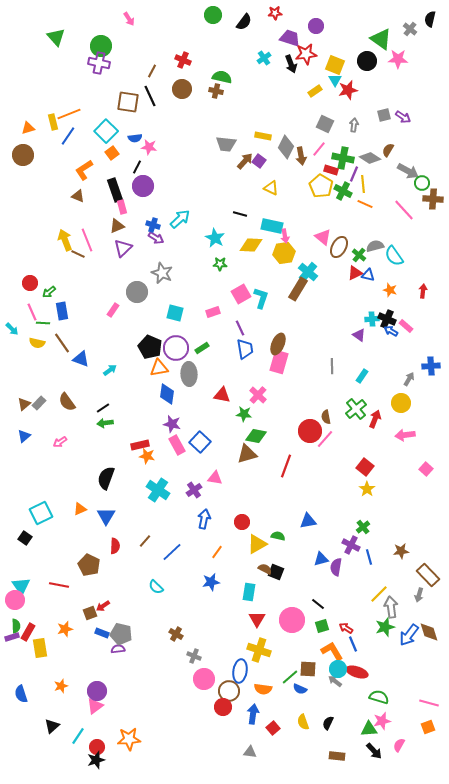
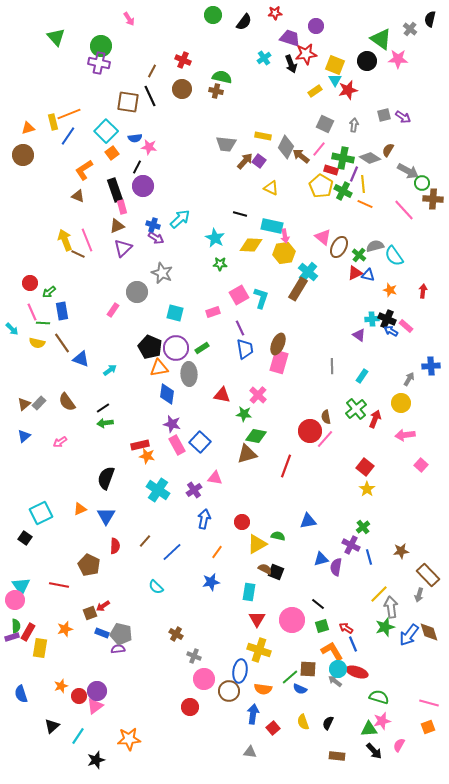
brown arrow at (301, 156): rotated 138 degrees clockwise
pink square at (241, 294): moved 2 px left, 1 px down
pink square at (426, 469): moved 5 px left, 4 px up
yellow rectangle at (40, 648): rotated 18 degrees clockwise
red circle at (223, 707): moved 33 px left
red circle at (97, 747): moved 18 px left, 51 px up
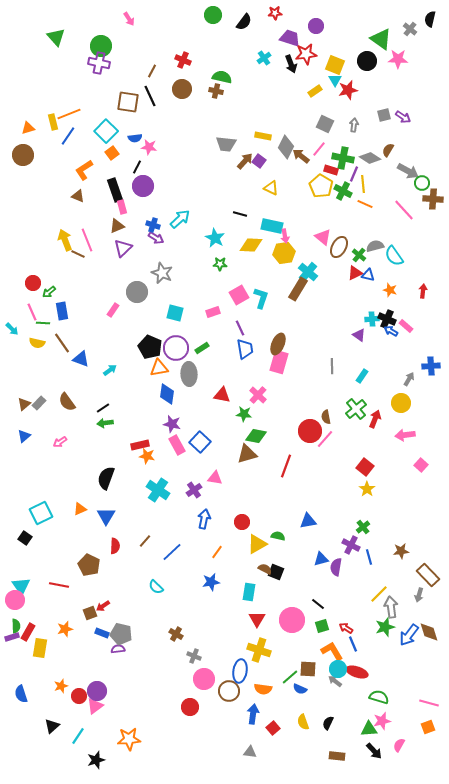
red circle at (30, 283): moved 3 px right
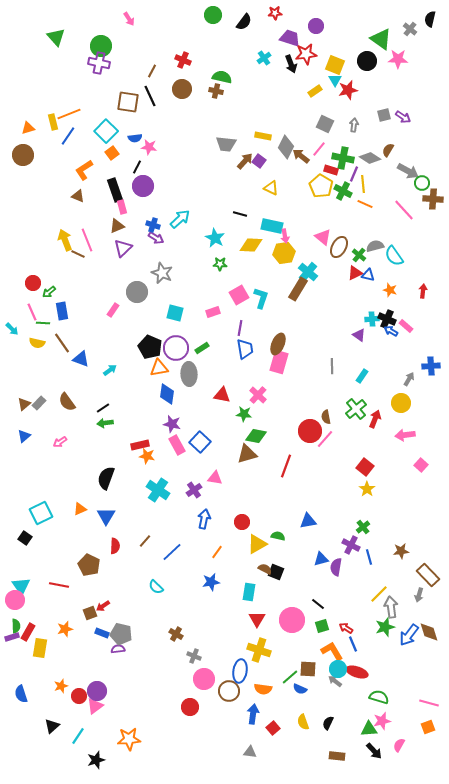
purple line at (240, 328): rotated 35 degrees clockwise
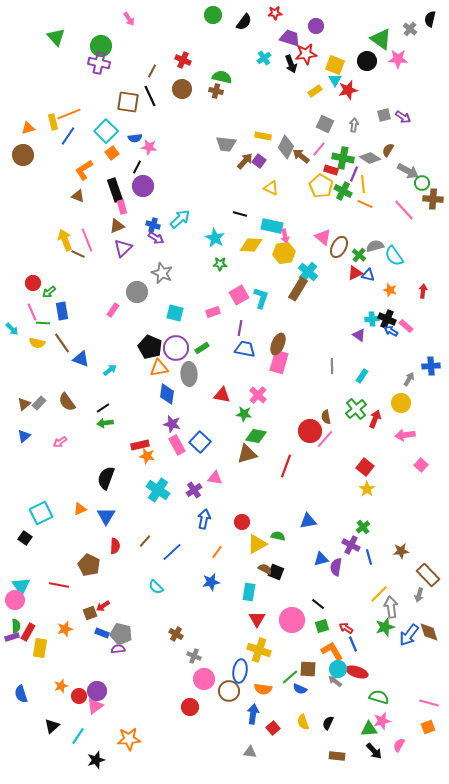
blue trapezoid at (245, 349): rotated 70 degrees counterclockwise
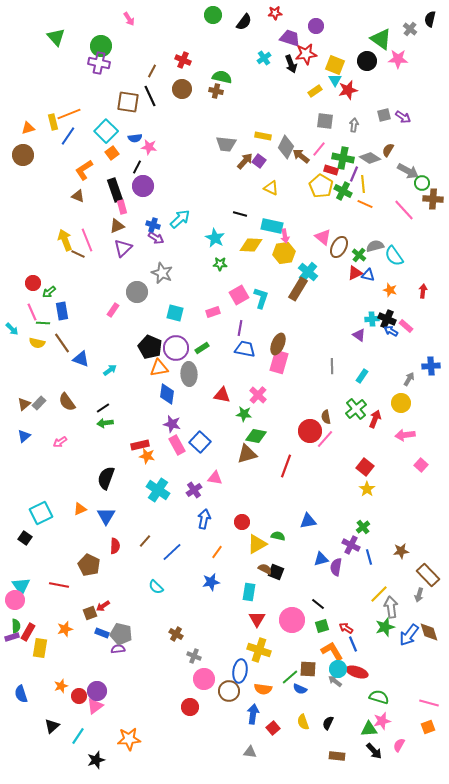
gray square at (325, 124): moved 3 px up; rotated 18 degrees counterclockwise
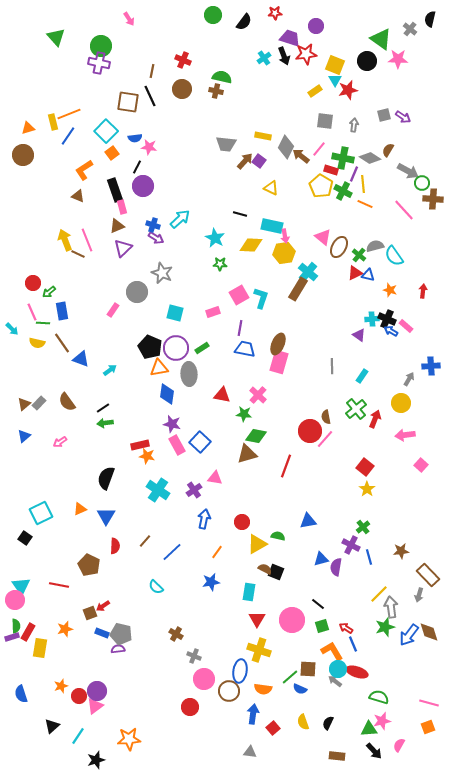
black arrow at (291, 64): moved 7 px left, 8 px up
brown line at (152, 71): rotated 16 degrees counterclockwise
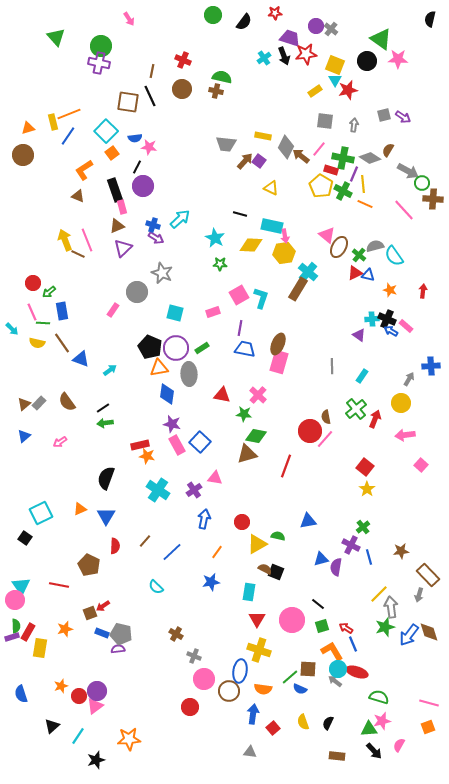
gray cross at (410, 29): moved 79 px left
pink triangle at (323, 237): moved 4 px right, 2 px up
